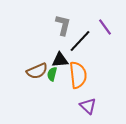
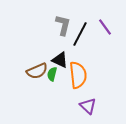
black line: moved 7 px up; rotated 15 degrees counterclockwise
black triangle: rotated 30 degrees clockwise
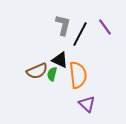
purple triangle: moved 1 px left, 2 px up
